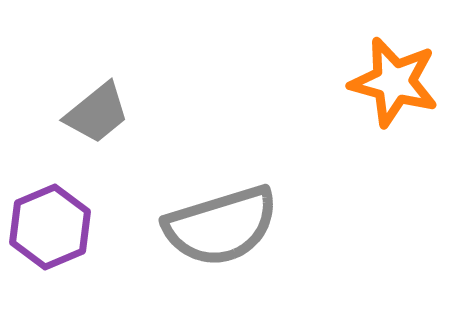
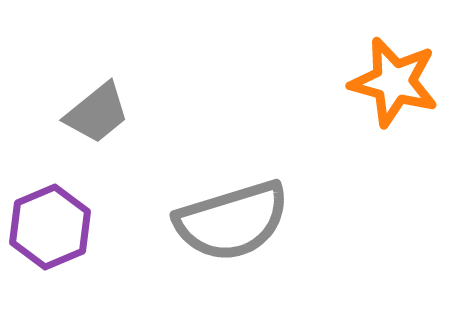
gray semicircle: moved 11 px right, 5 px up
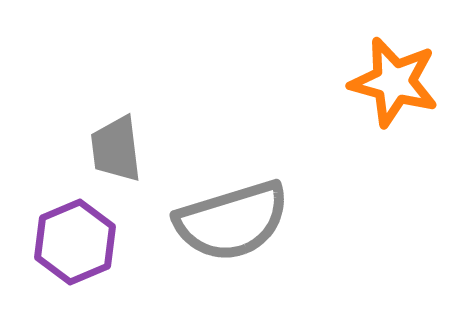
gray trapezoid: moved 19 px right, 36 px down; rotated 122 degrees clockwise
purple hexagon: moved 25 px right, 15 px down
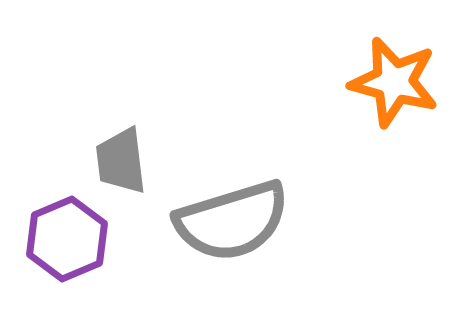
gray trapezoid: moved 5 px right, 12 px down
purple hexagon: moved 8 px left, 3 px up
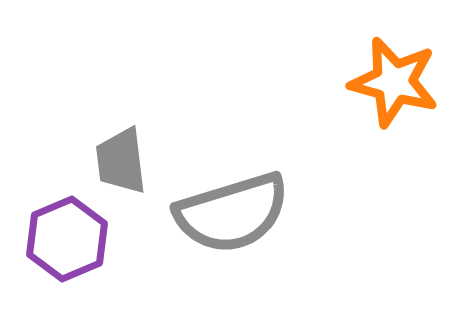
gray semicircle: moved 8 px up
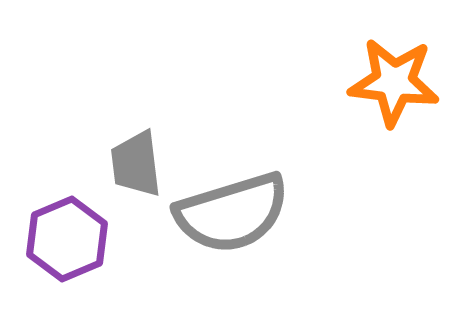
orange star: rotated 8 degrees counterclockwise
gray trapezoid: moved 15 px right, 3 px down
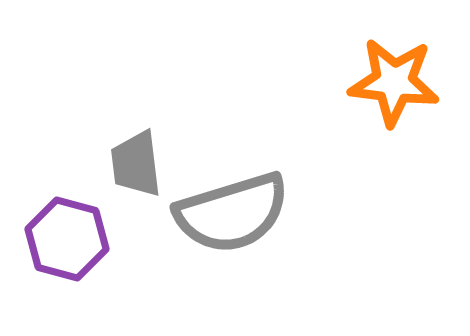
purple hexagon: rotated 22 degrees counterclockwise
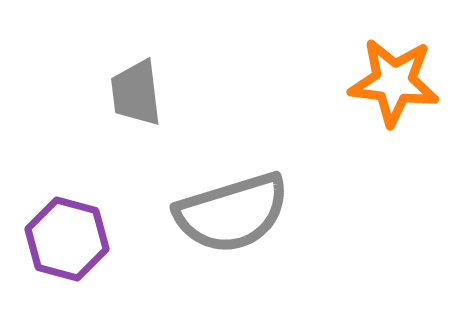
gray trapezoid: moved 71 px up
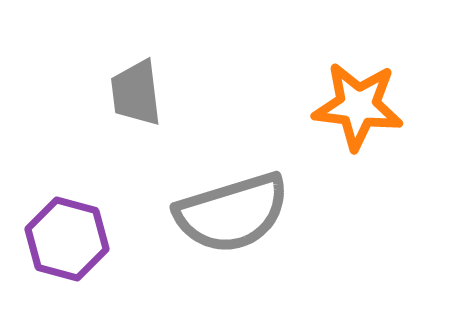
orange star: moved 36 px left, 24 px down
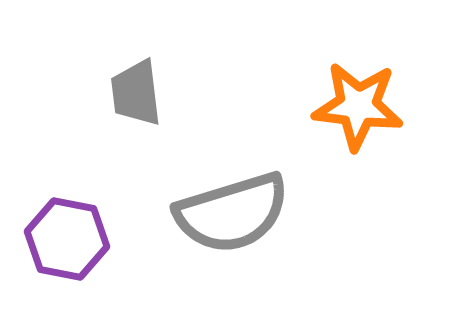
purple hexagon: rotated 4 degrees counterclockwise
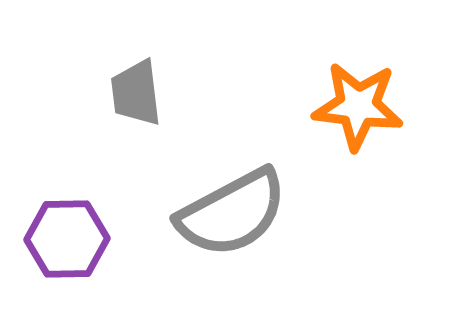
gray semicircle: rotated 11 degrees counterclockwise
purple hexagon: rotated 12 degrees counterclockwise
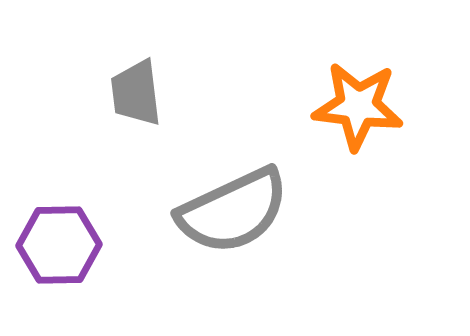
gray semicircle: moved 1 px right, 2 px up; rotated 3 degrees clockwise
purple hexagon: moved 8 px left, 6 px down
